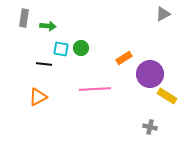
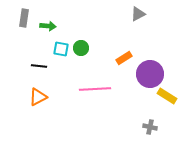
gray triangle: moved 25 px left
black line: moved 5 px left, 2 px down
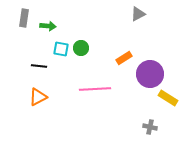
yellow rectangle: moved 1 px right, 2 px down
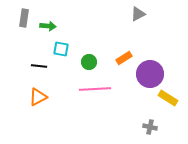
green circle: moved 8 px right, 14 px down
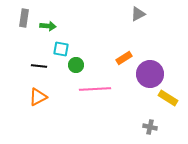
green circle: moved 13 px left, 3 px down
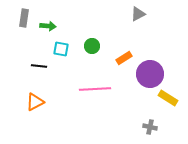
green circle: moved 16 px right, 19 px up
orange triangle: moved 3 px left, 5 px down
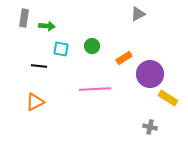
green arrow: moved 1 px left
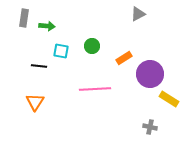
cyan square: moved 2 px down
yellow rectangle: moved 1 px right, 1 px down
orange triangle: rotated 30 degrees counterclockwise
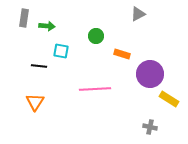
green circle: moved 4 px right, 10 px up
orange rectangle: moved 2 px left, 4 px up; rotated 49 degrees clockwise
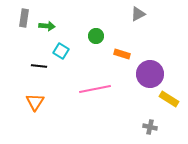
cyan square: rotated 21 degrees clockwise
pink line: rotated 8 degrees counterclockwise
